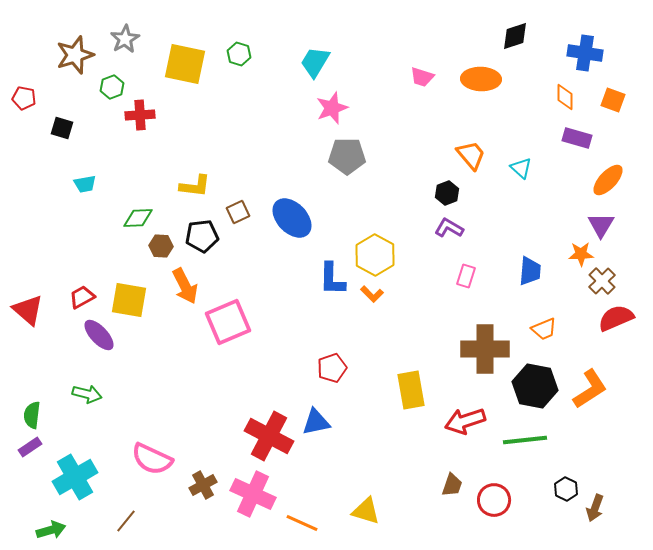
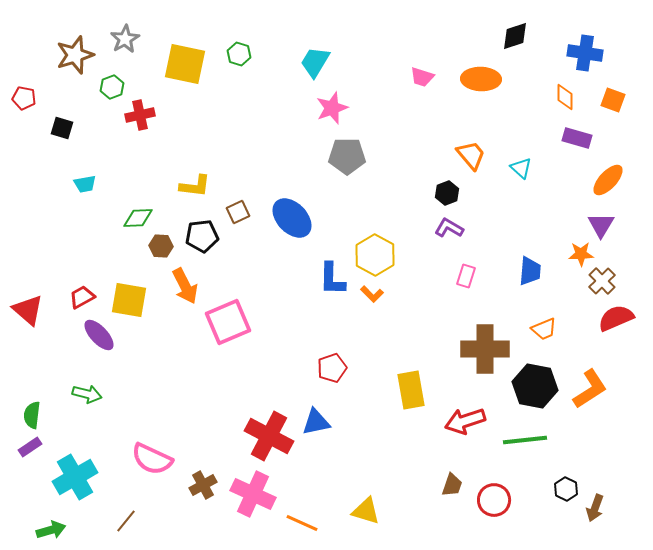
red cross at (140, 115): rotated 8 degrees counterclockwise
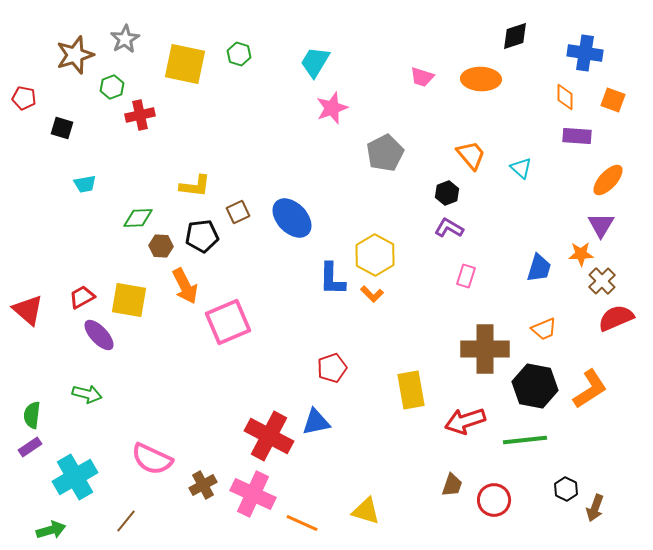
purple rectangle at (577, 138): moved 2 px up; rotated 12 degrees counterclockwise
gray pentagon at (347, 156): moved 38 px right, 3 px up; rotated 27 degrees counterclockwise
blue trapezoid at (530, 271): moved 9 px right, 3 px up; rotated 12 degrees clockwise
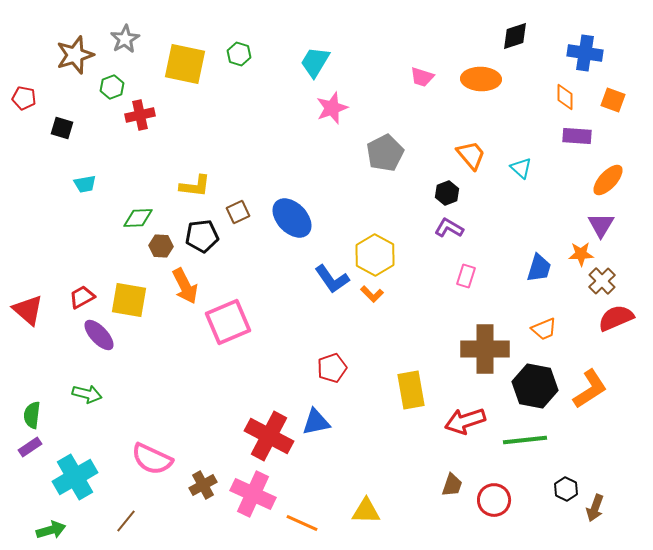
blue L-shape at (332, 279): rotated 36 degrees counterclockwise
yellow triangle at (366, 511): rotated 16 degrees counterclockwise
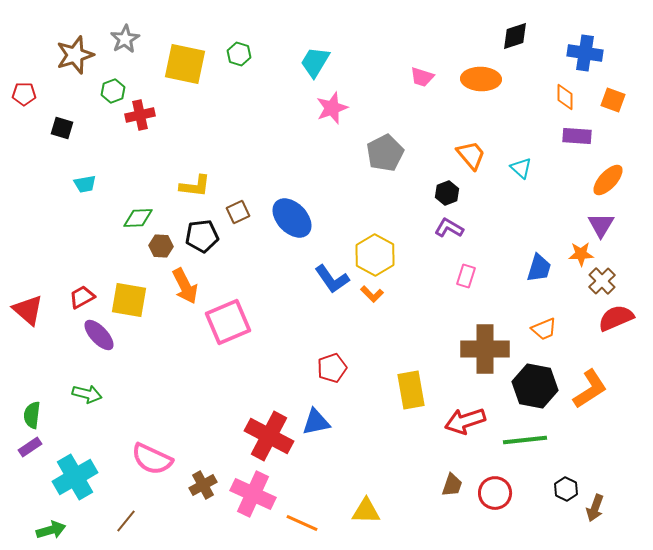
green hexagon at (112, 87): moved 1 px right, 4 px down
red pentagon at (24, 98): moved 4 px up; rotated 10 degrees counterclockwise
red circle at (494, 500): moved 1 px right, 7 px up
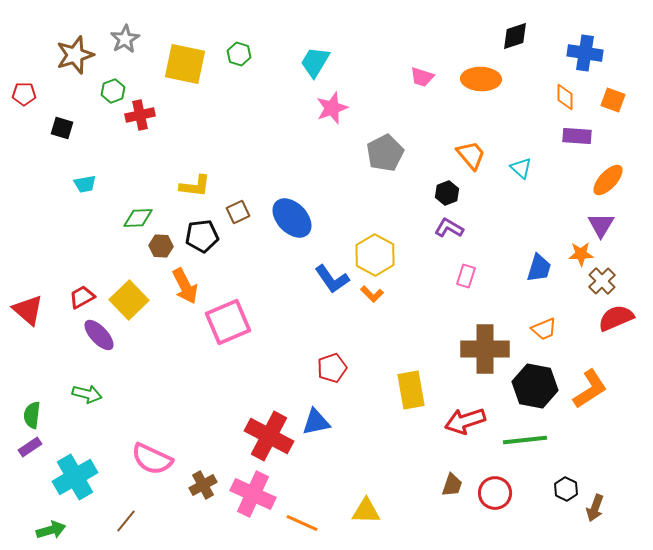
yellow square at (129, 300): rotated 36 degrees clockwise
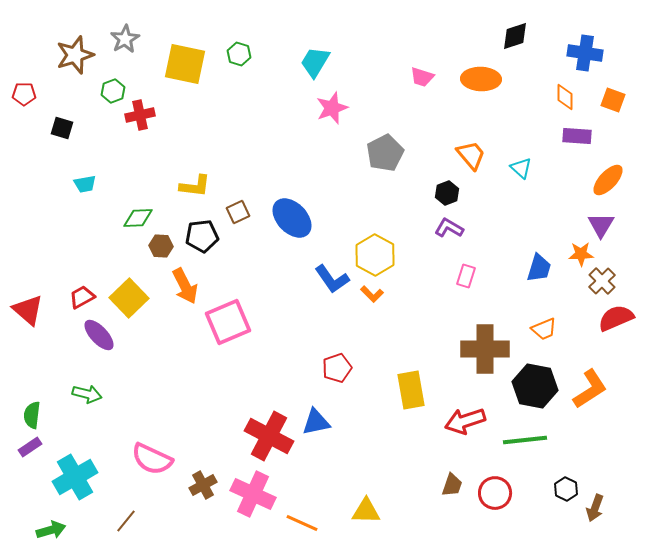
yellow square at (129, 300): moved 2 px up
red pentagon at (332, 368): moved 5 px right
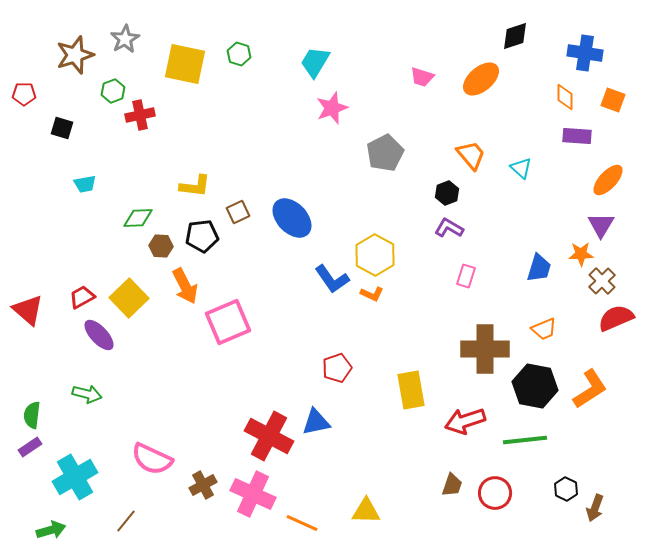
orange ellipse at (481, 79): rotated 42 degrees counterclockwise
orange L-shape at (372, 294): rotated 20 degrees counterclockwise
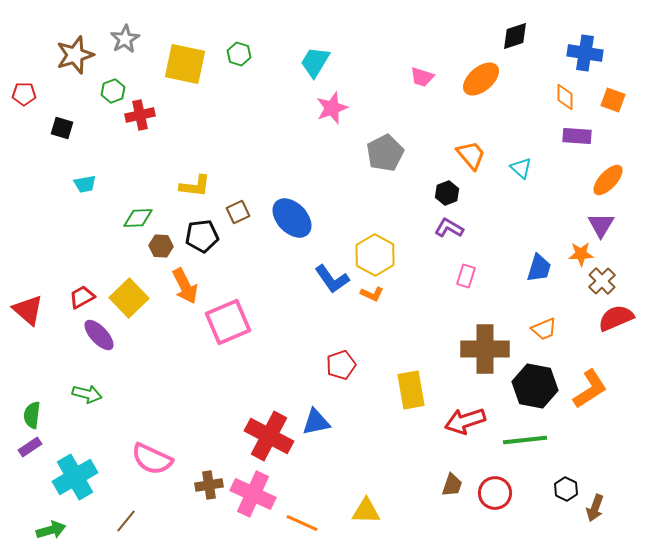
red pentagon at (337, 368): moved 4 px right, 3 px up
brown cross at (203, 485): moved 6 px right; rotated 20 degrees clockwise
